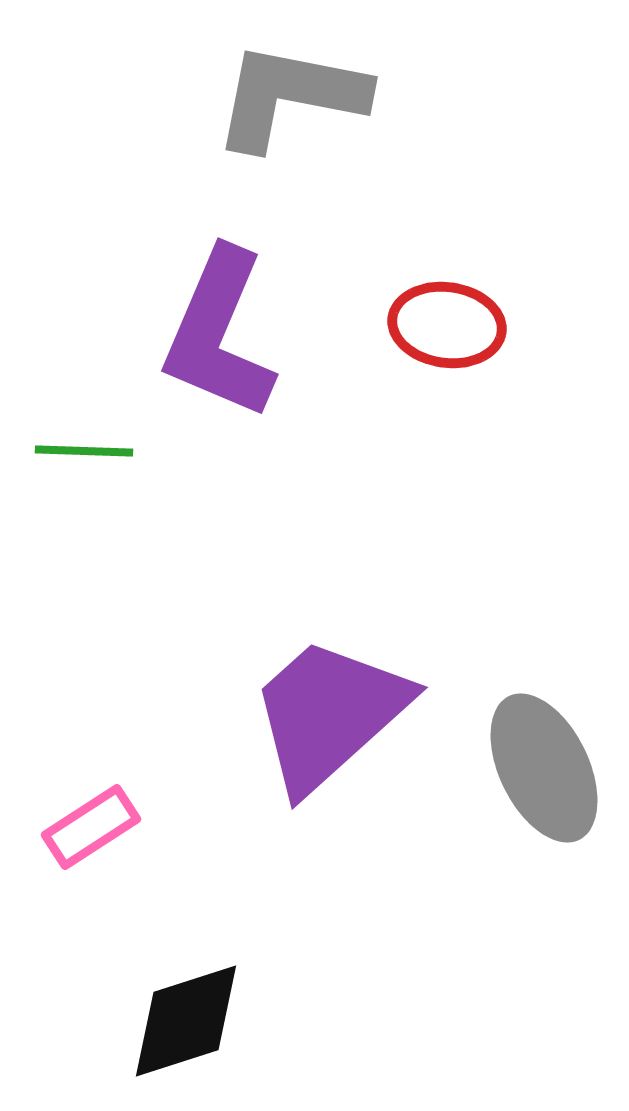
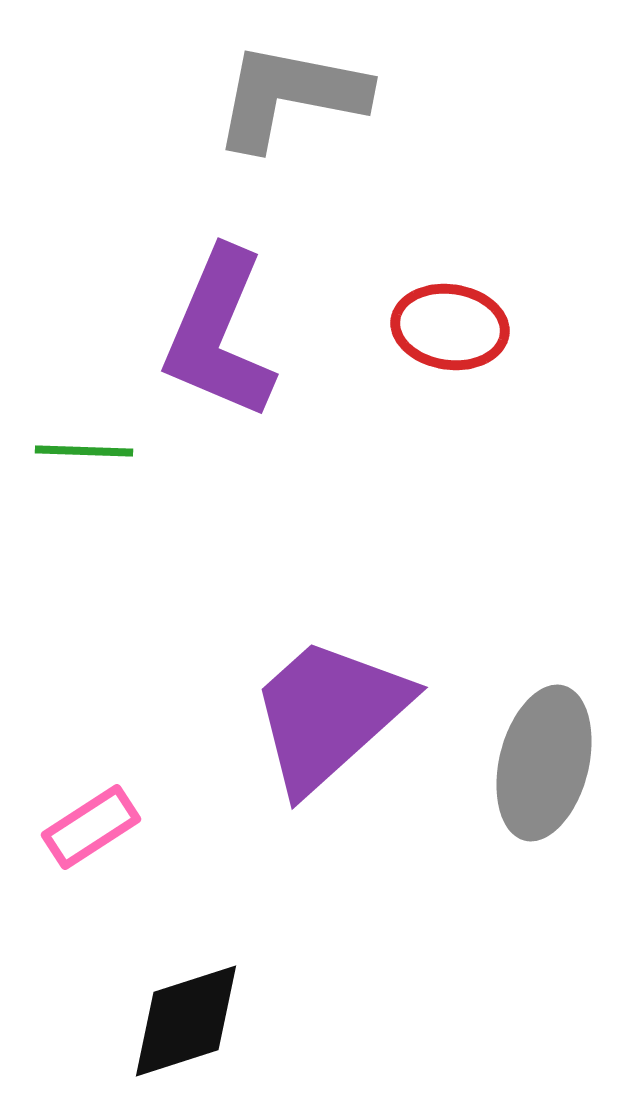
red ellipse: moved 3 px right, 2 px down
gray ellipse: moved 5 px up; rotated 40 degrees clockwise
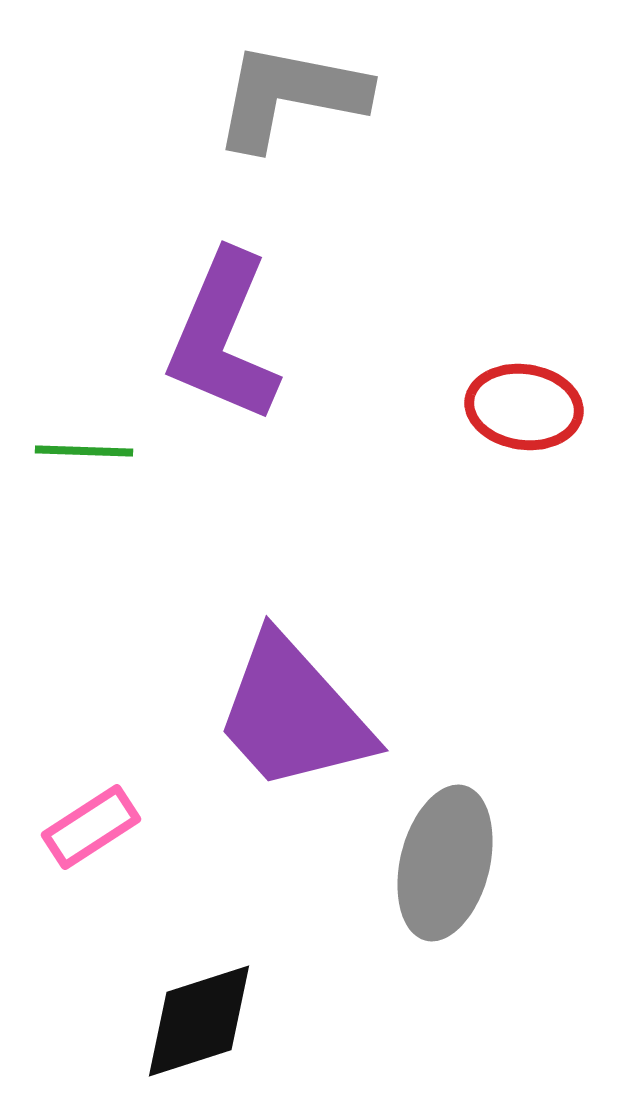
red ellipse: moved 74 px right, 80 px down
purple L-shape: moved 4 px right, 3 px down
purple trapezoid: moved 36 px left; rotated 90 degrees counterclockwise
gray ellipse: moved 99 px left, 100 px down
black diamond: moved 13 px right
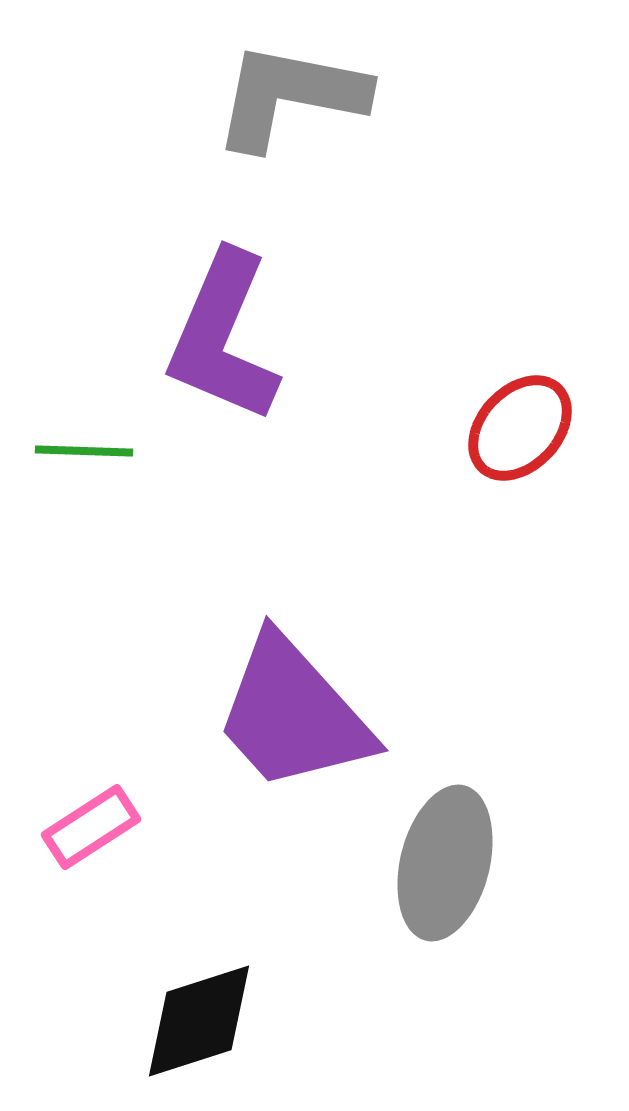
red ellipse: moved 4 px left, 21 px down; rotated 55 degrees counterclockwise
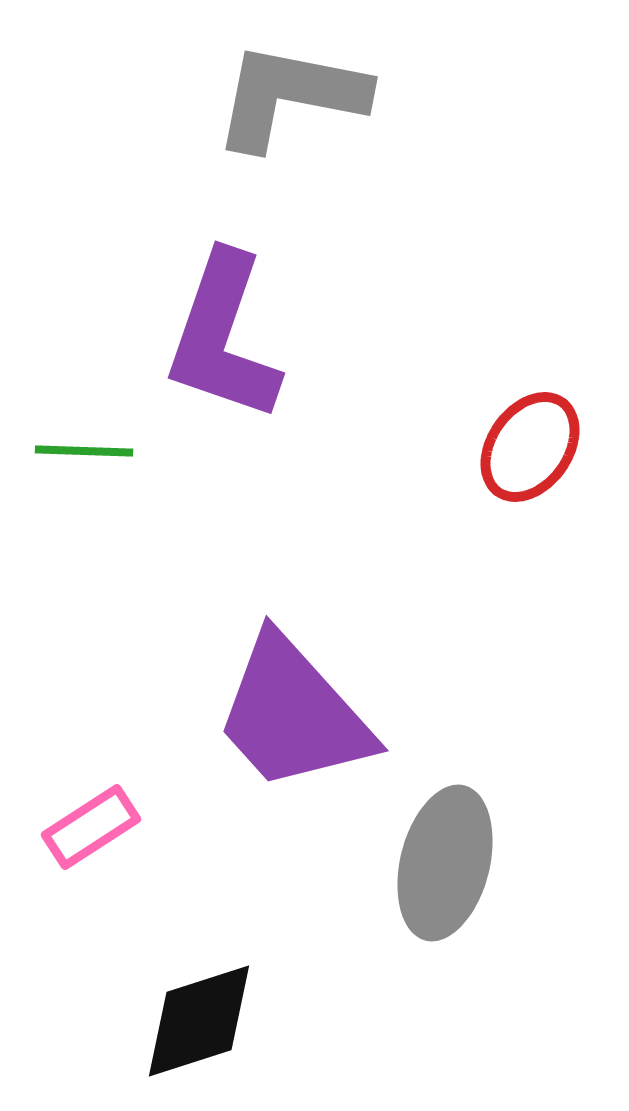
purple L-shape: rotated 4 degrees counterclockwise
red ellipse: moved 10 px right, 19 px down; rotated 8 degrees counterclockwise
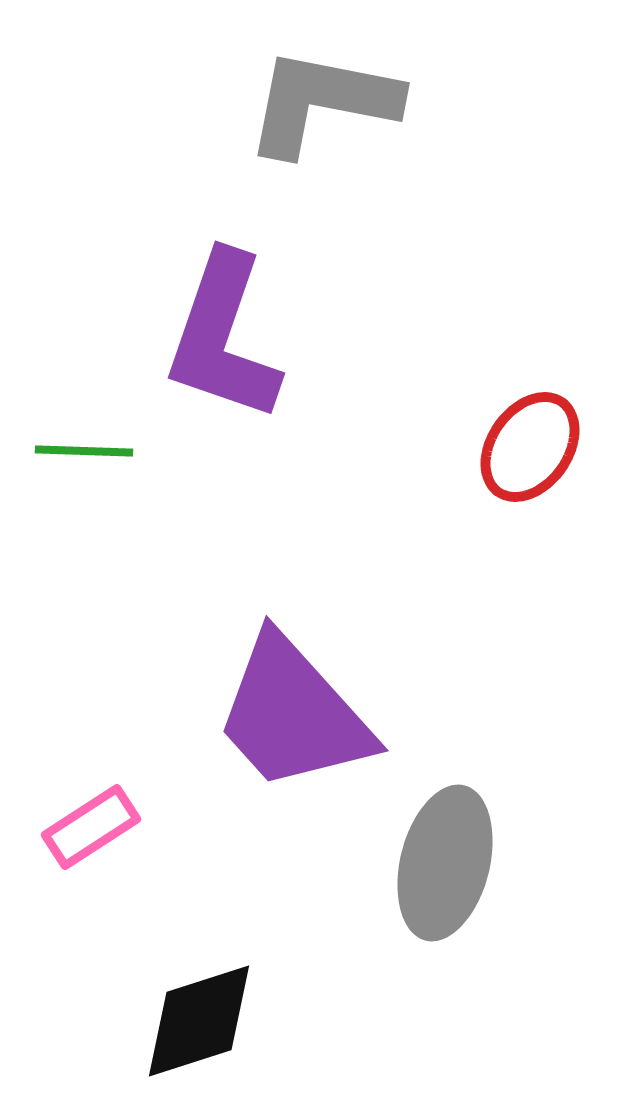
gray L-shape: moved 32 px right, 6 px down
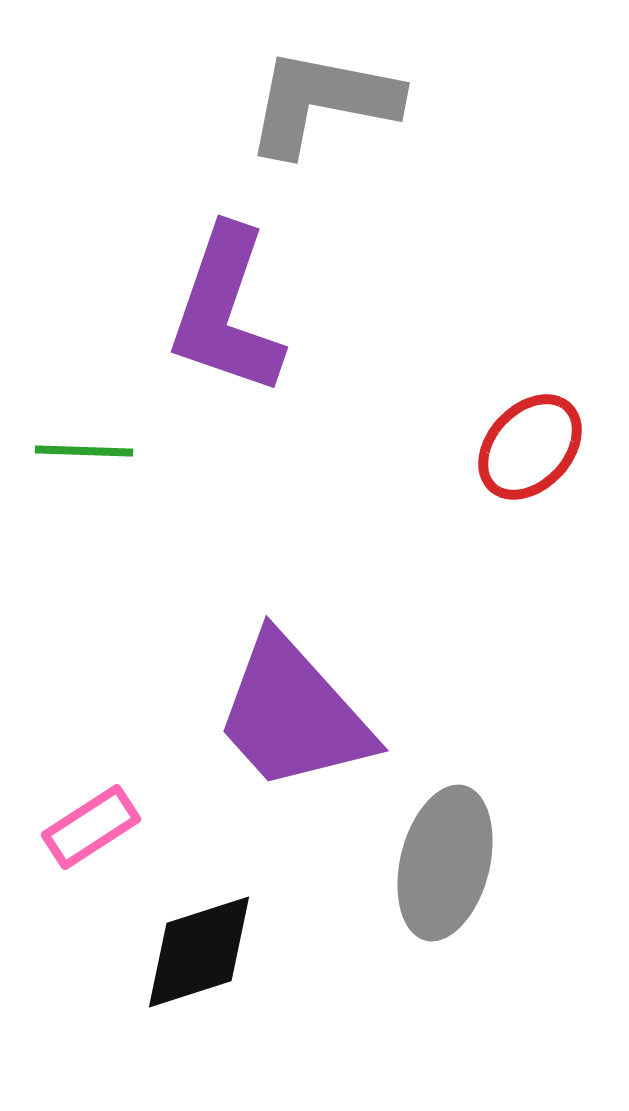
purple L-shape: moved 3 px right, 26 px up
red ellipse: rotated 8 degrees clockwise
black diamond: moved 69 px up
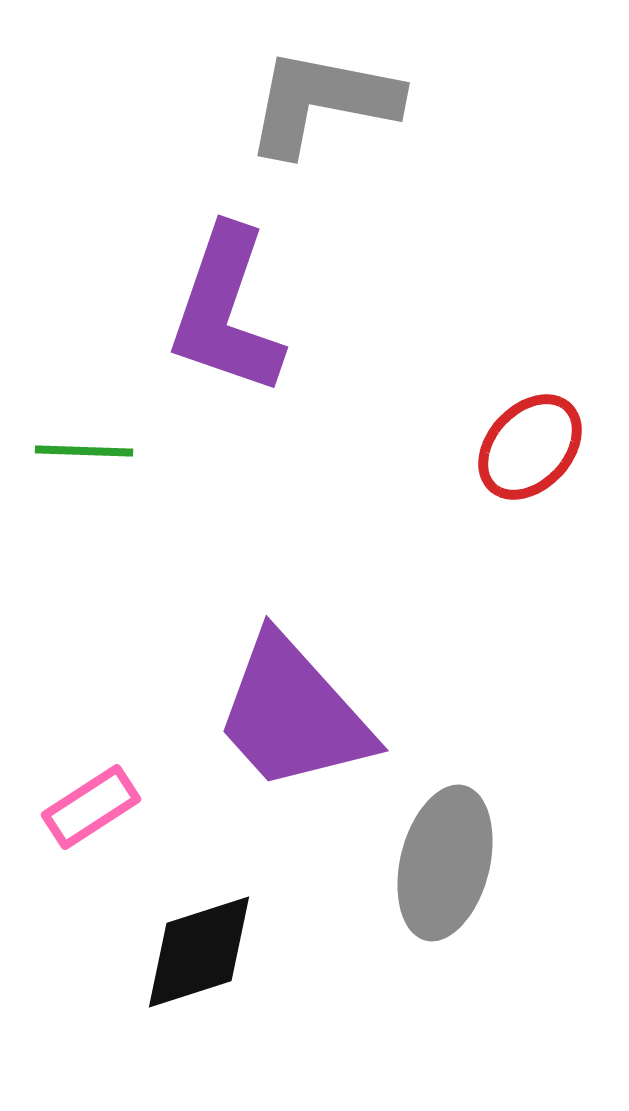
pink rectangle: moved 20 px up
